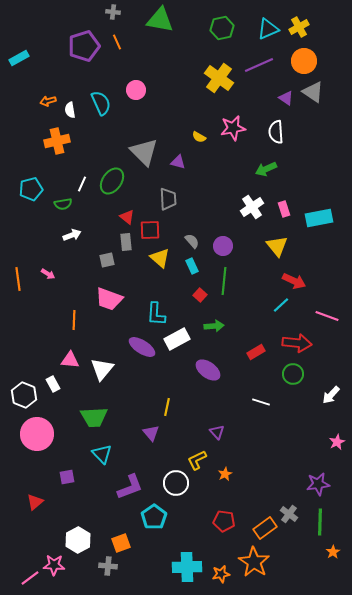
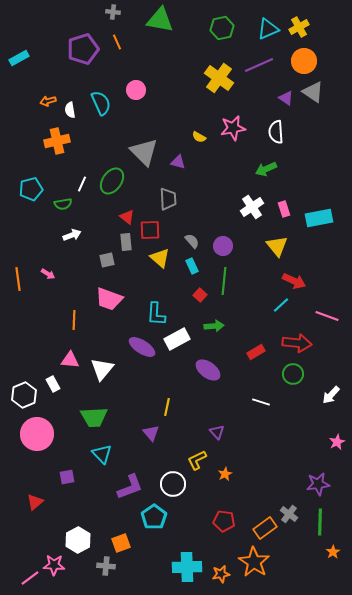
purple pentagon at (84, 46): moved 1 px left, 3 px down
white hexagon at (24, 395): rotated 15 degrees clockwise
white circle at (176, 483): moved 3 px left, 1 px down
gray cross at (108, 566): moved 2 px left
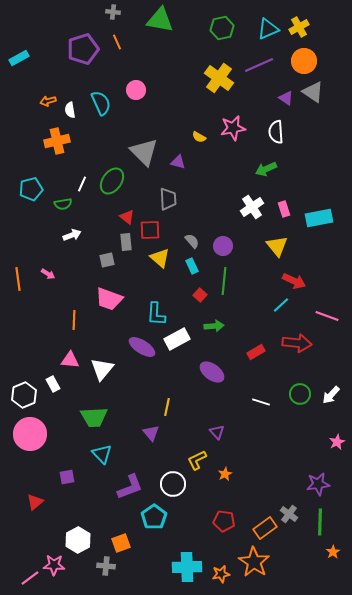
purple ellipse at (208, 370): moved 4 px right, 2 px down
green circle at (293, 374): moved 7 px right, 20 px down
pink circle at (37, 434): moved 7 px left
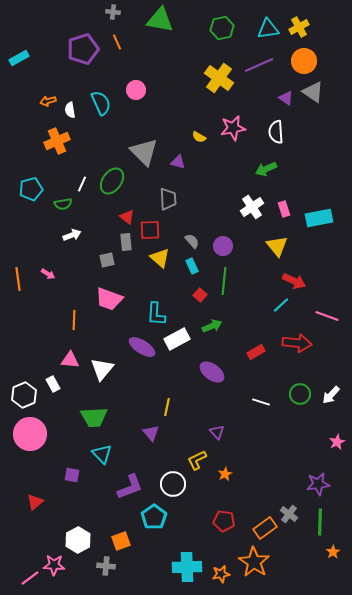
cyan triangle at (268, 29): rotated 15 degrees clockwise
orange cross at (57, 141): rotated 10 degrees counterclockwise
green arrow at (214, 326): moved 2 px left; rotated 18 degrees counterclockwise
purple square at (67, 477): moved 5 px right, 2 px up; rotated 21 degrees clockwise
orange square at (121, 543): moved 2 px up
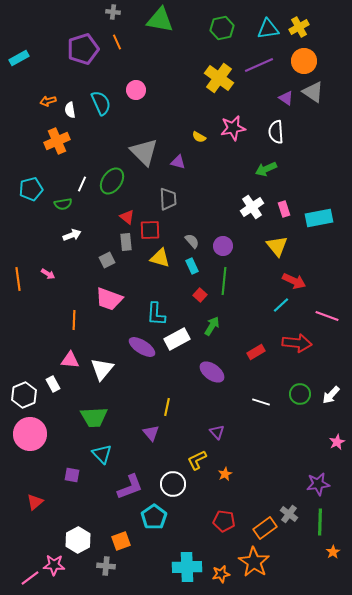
yellow triangle at (160, 258): rotated 25 degrees counterclockwise
gray square at (107, 260): rotated 14 degrees counterclockwise
green arrow at (212, 326): rotated 36 degrees counterclockwise
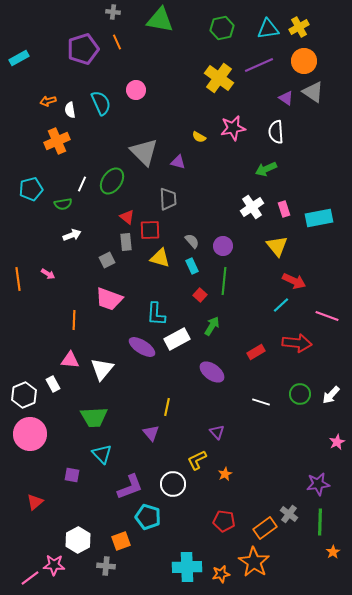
cyan pentagon at (154, 517): moved 6 px left; rotated 20 degrees counterclockwise
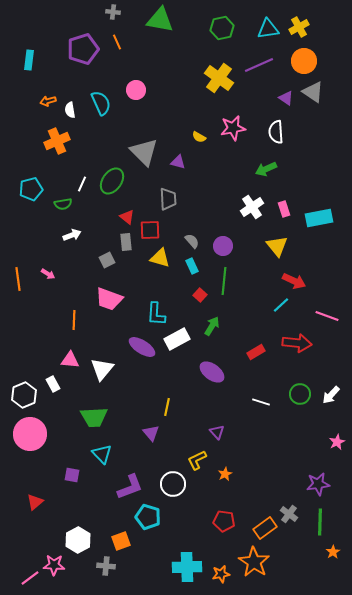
cyan rectangle at (19, 58): moved 10 px right, 2 px down; rotated 54 degrees counterclockwise
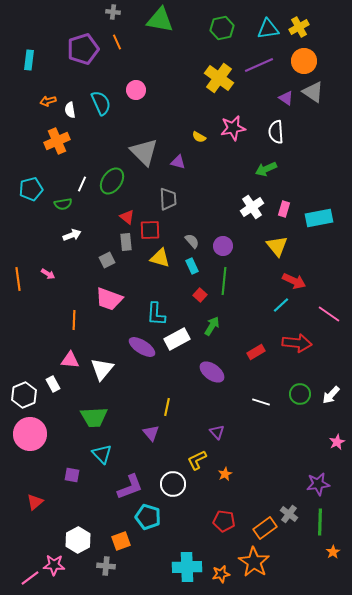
pink rectangle at (284, 209): rotated 35 degrees clockwise
pink line at (327, 316): moved 2 px right, 2 px up; rotated 15 degrees clockwise
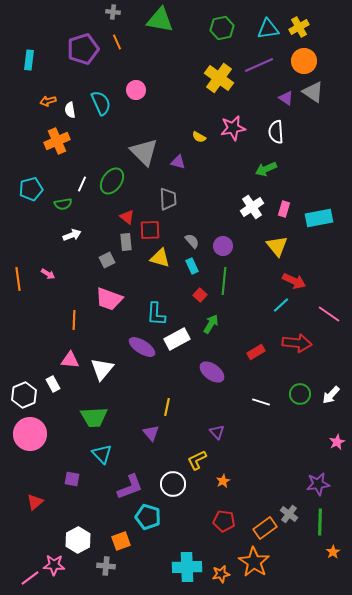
green arrow at (212, 326): moved 1 px left, 2 px up
orange star at (225, 474): moved 2 px left, 7 px down
purple square at (72, 475): moved 4 px down
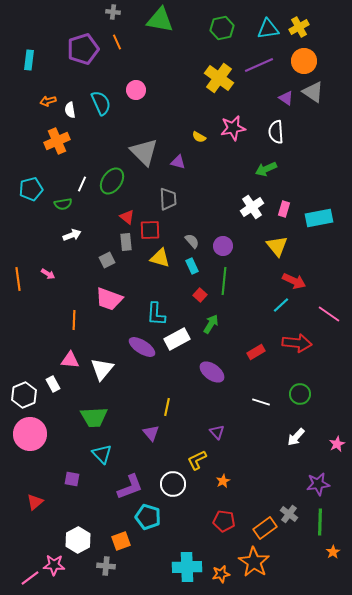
white arrow at (331, 395): moved 35 px left, 42 px down
pink star at (337, 442): moved 2 px down
